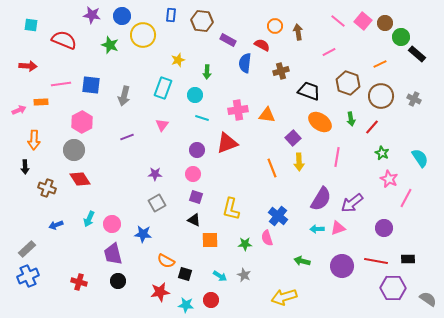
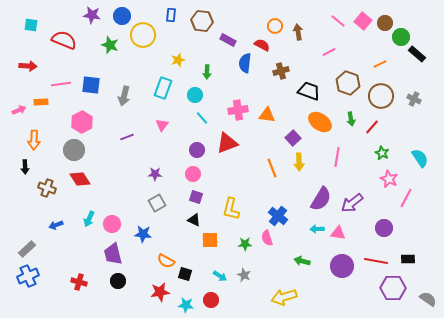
cyan line at (202, 118): rotated 32 degrees clockwise
pink triangle at (338, 228): moved 5 px down; rotated 28 degrees clockwise
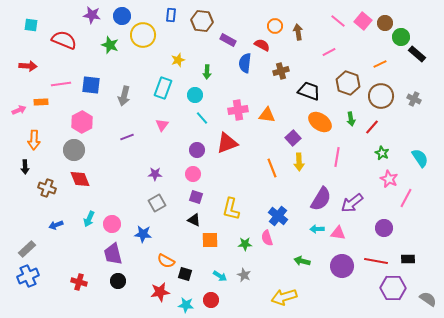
red diamond at (80, 179): rotated 10 degrees clockwise
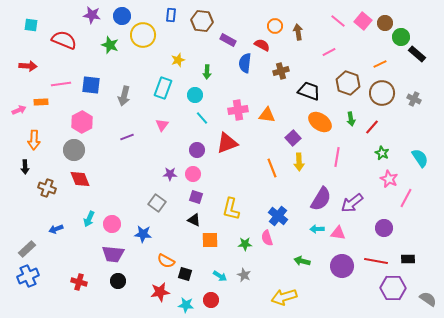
brown circle at (381, 96): moved 1 px right, 3 px up
purple star at (155, 174): moved 15 px right
gray square at (157, 203): rotated 24 degrees counterclockwise
blue arrow at (56, 225): moved 4 px down
purple trapezoid at (113, 254): rotated 70 degrees counterclockwise
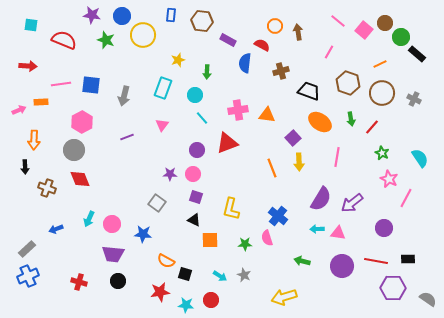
pink square at (363, 21): moved 1 px right, 9 px down
green star at (110, 45): moved 4 px left, 5 px up
pink line at (329, 52): rotated 32 degrees counterclockwise
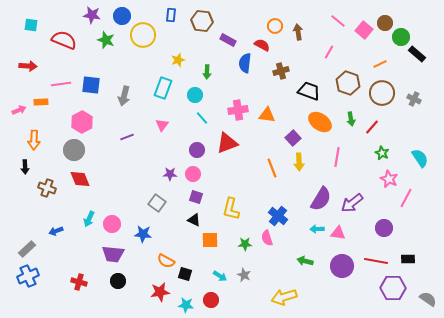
blue arrow at (56, 229): moved 2 px down
green arrow at (302, 261): moved 3 px right
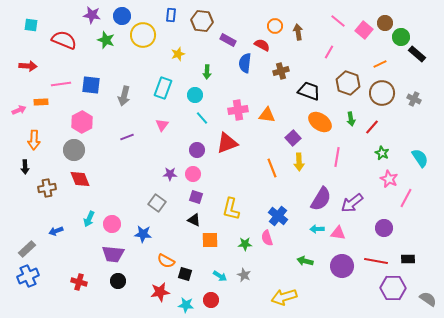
yellow star at (178, 60): moved 6 px up
brown cross at (47, 188): rotated 30 degrees counterclockwise
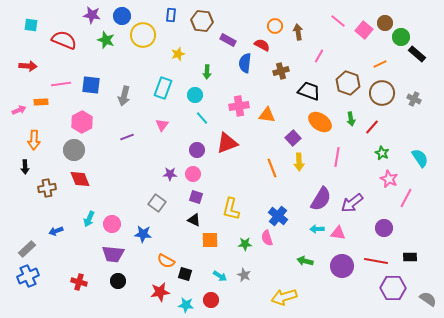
pink line at (329, 52): moved 10 px left, 4 px down
pink cross at (238, 110): moved 1 px right, 4 px up
black rectangle at (408, 259): moved 2 px right, 2 px up
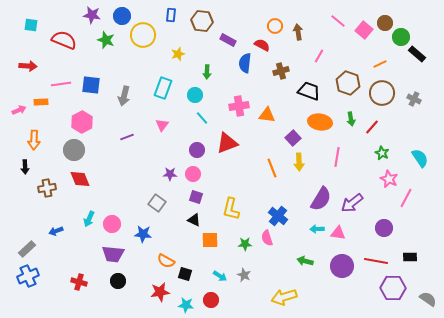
orange ellipse at (320, 122): rotated 25 degrees counterclockwise
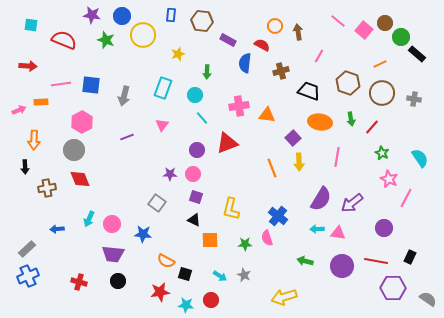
gray cross at (414, 99): rotated 16 degrees counterclockwise
blue arrow at (56, 231): moved 1 px right, 2 px up; rotated 16 degrees clockwise
black rectangle at (410, 257): rotated 64 degrees counterclockwise
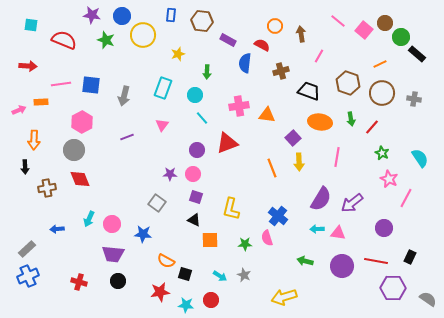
brown arrow at (298, 32): moved 3 px right, 2 px down
